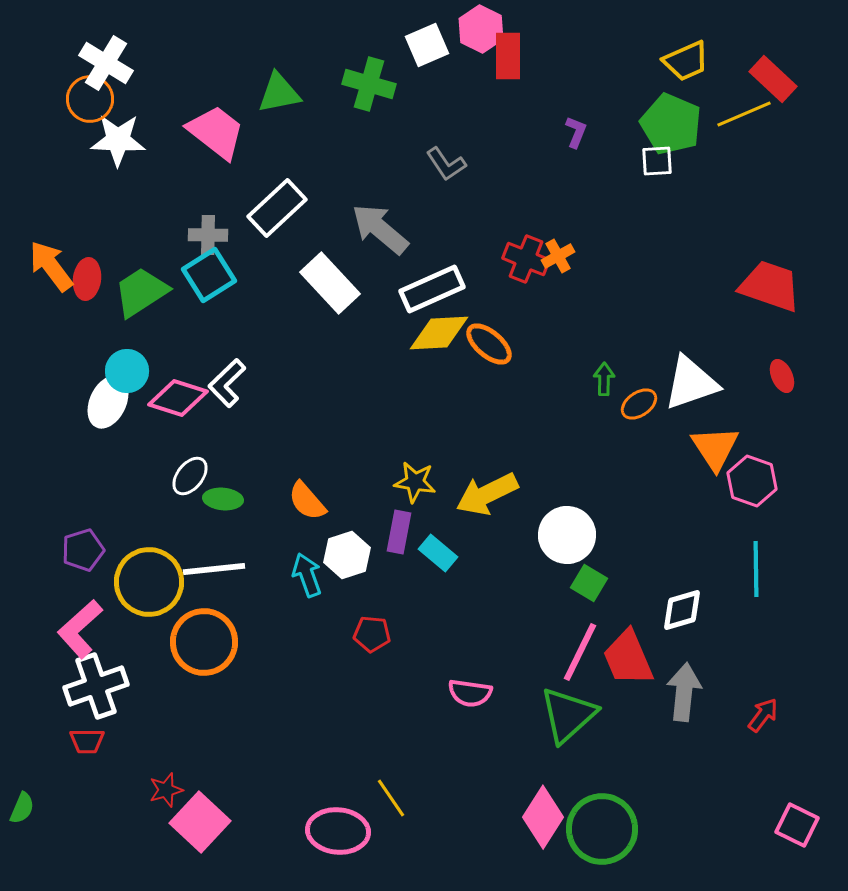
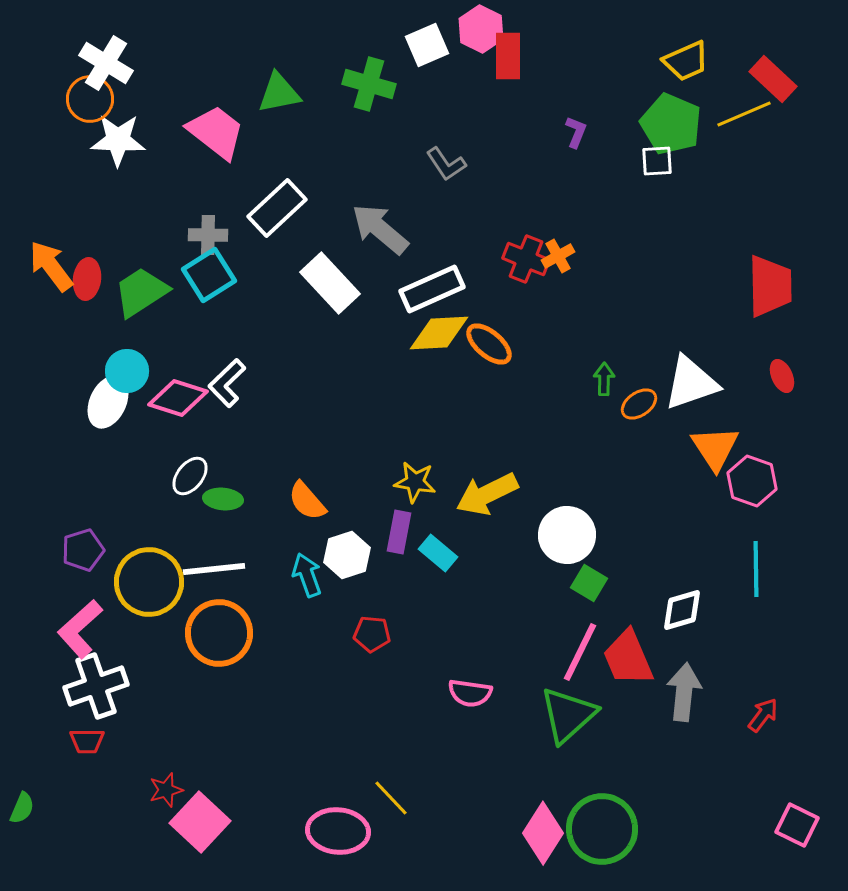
red trapezoid at (770, 286): rotated 70 degrees clockwise
orange circle at (204, 642): moved 15 px right, 9 px up
yellow line at (391, 798): rotated 9 degrees counterclockwise
pink diamond at (543, 817): moved 16 px down
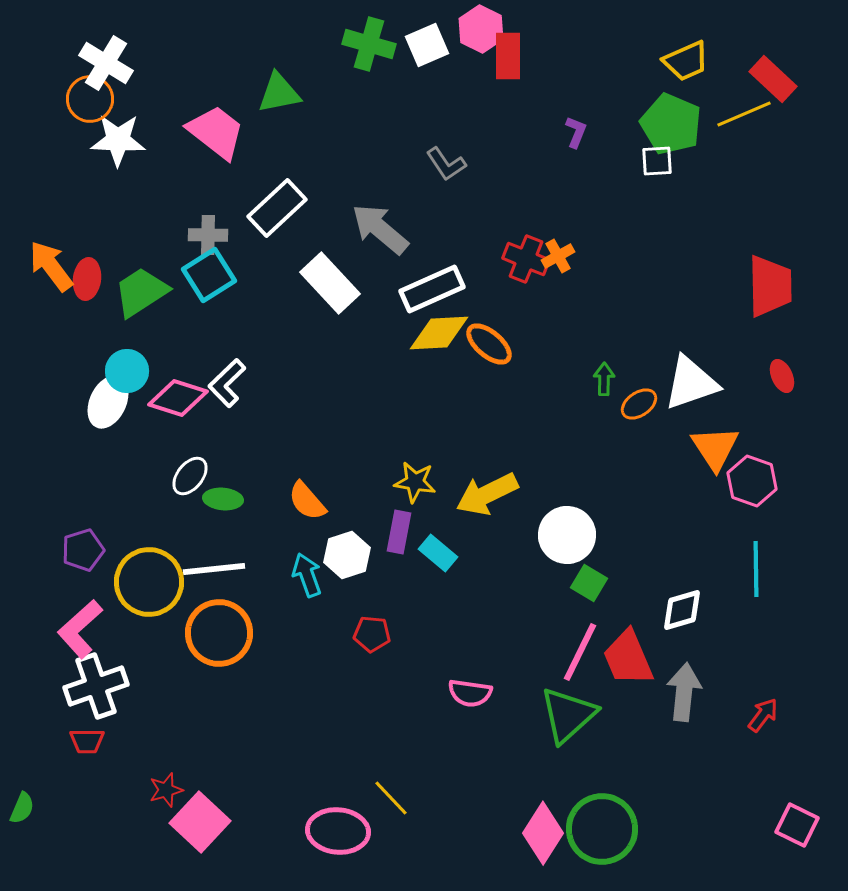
green cross at (369, 84): moved 40 px up
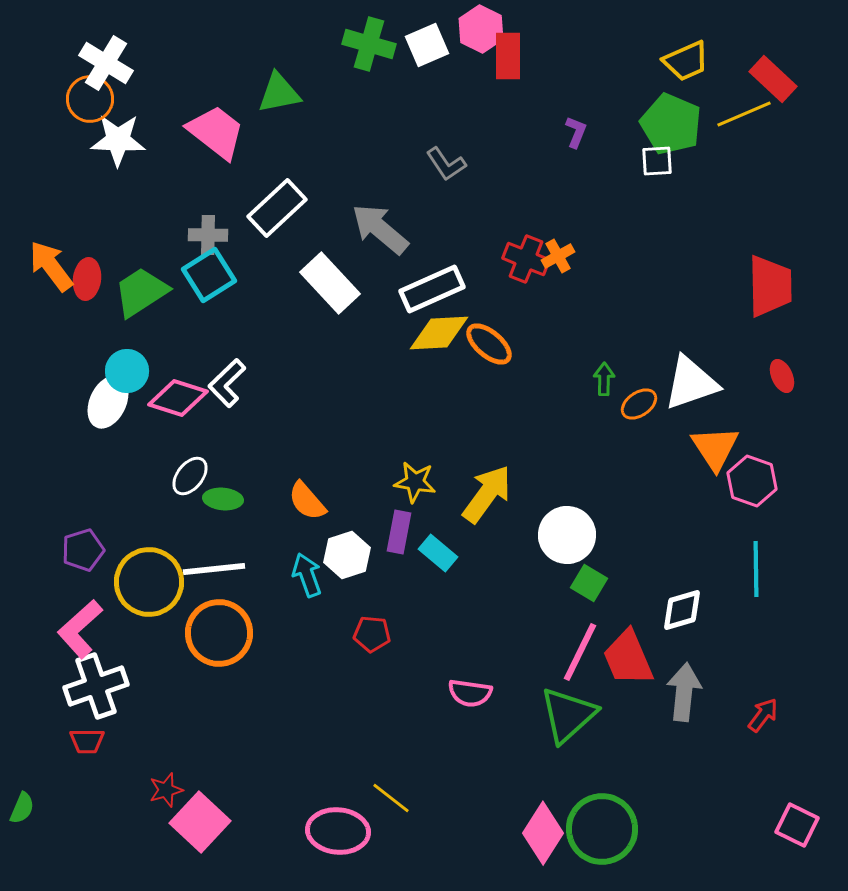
yellow arrow at (487, 494): rotated 152 degrees clockwise
yellow line at (391, 798): rotated 9 degrees counterclockwise
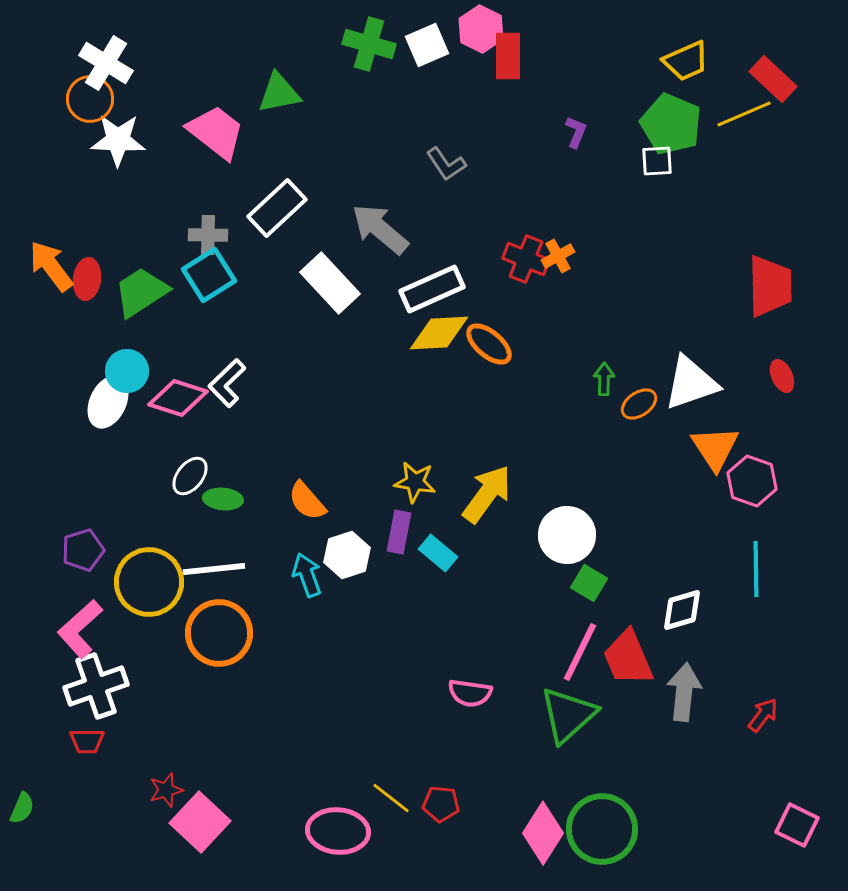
red pentagon at (372, 634): moved 69 px right, 170 px down
